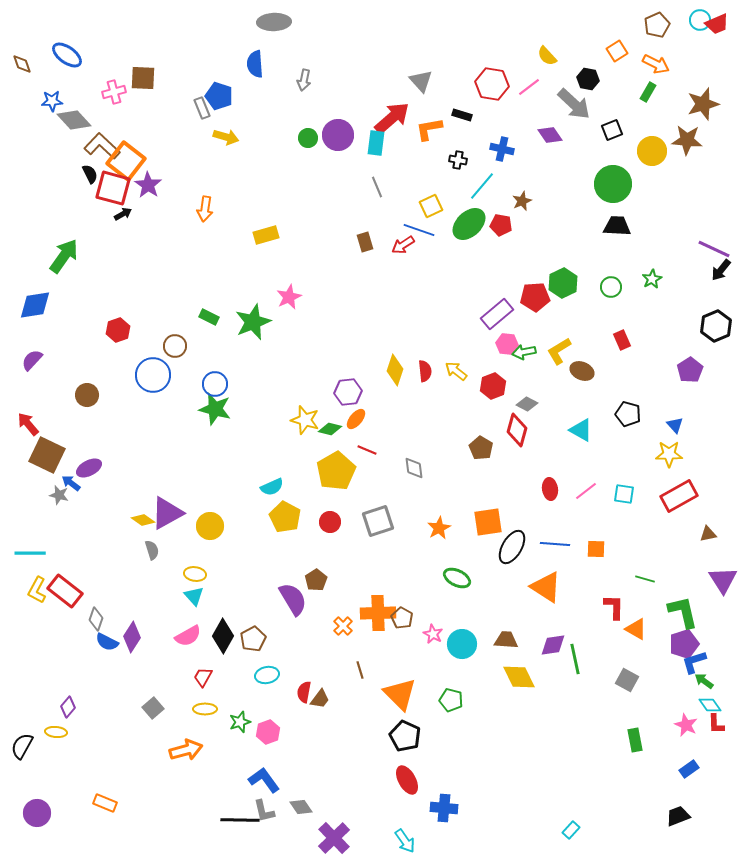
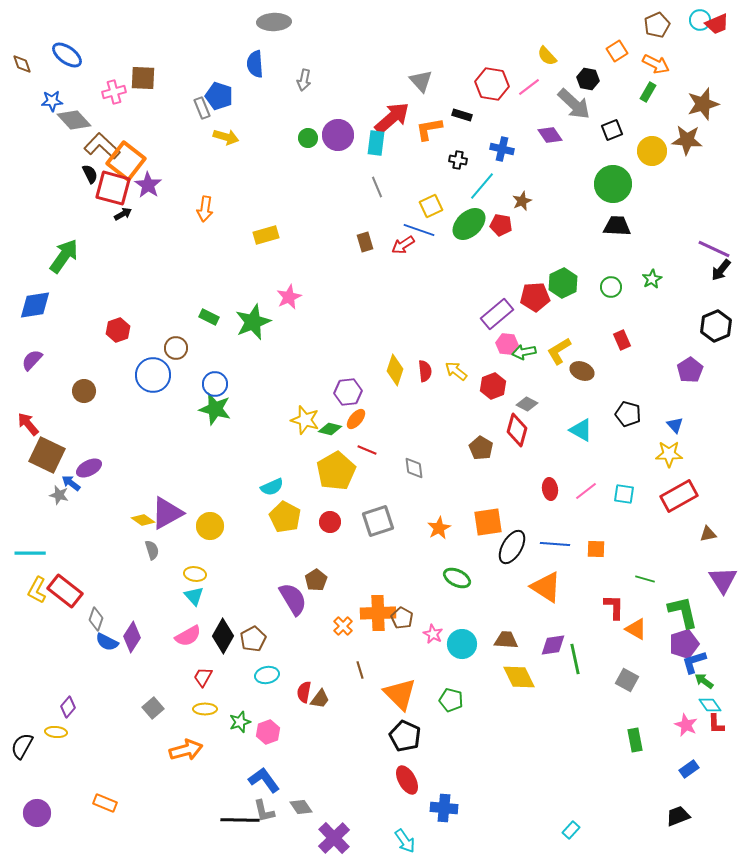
brown circle at (175, 346): moved 1 px right, 2 px down
brown circle at (87, 395): moved 3 px left, 4 px up
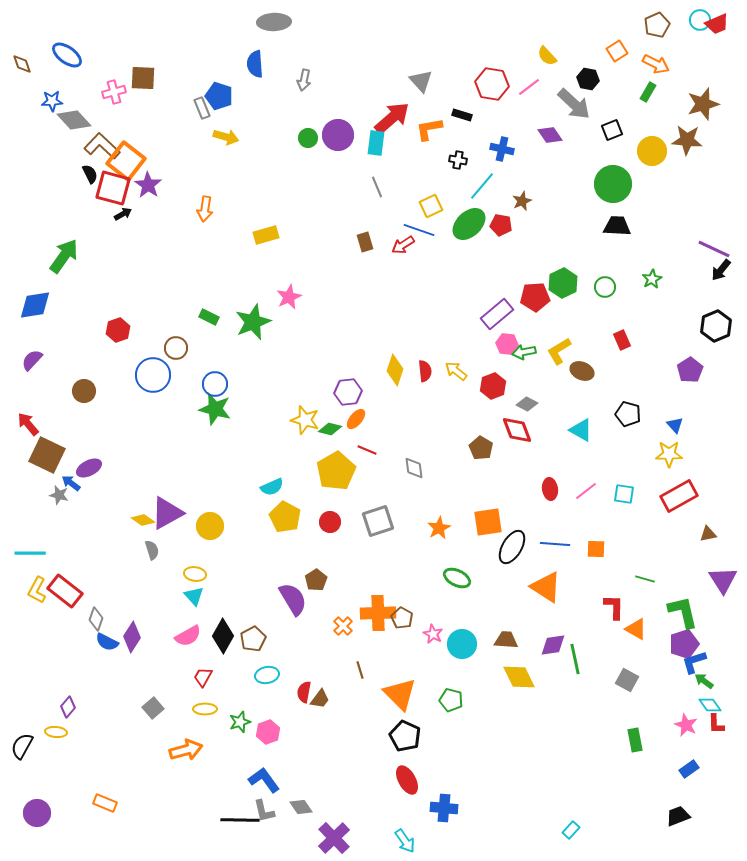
green circle at (611, 287): moved 6 px left
red diamond at (517, 430): rotated 36 degrees counterclockwise
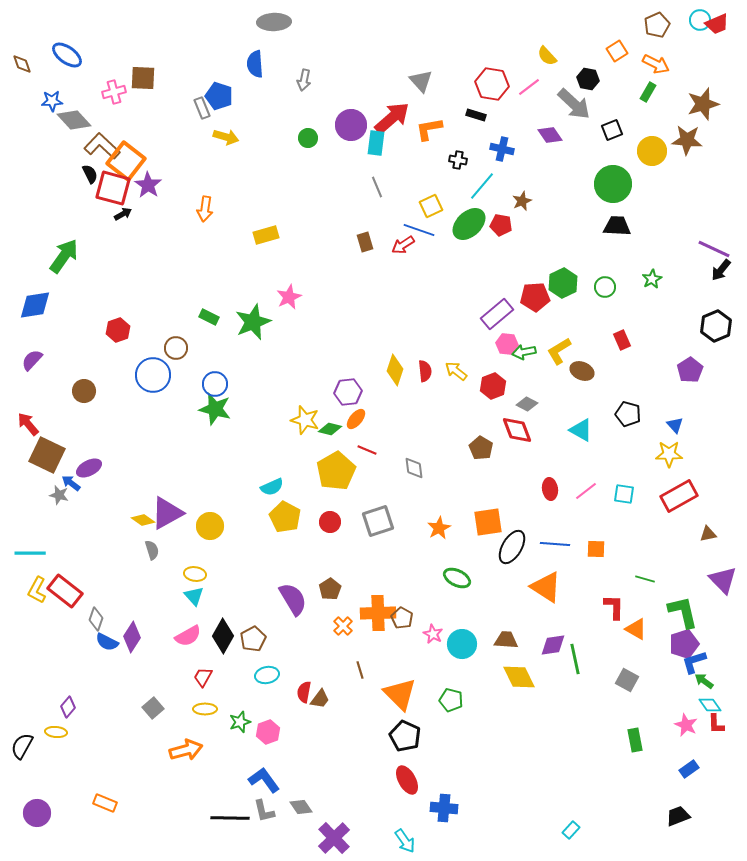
black rectangle at (462, 115): moved 14 px right
purple circle at (338, 135): moved 13 px right, 10 px up
brown pentagon at (316, 580): moved 14 px right, 9 px down
purple triangle at (723, 580): rotated 12 degrees counterclockwise
black line at (240, 820): moved 10 px left, 2 px up
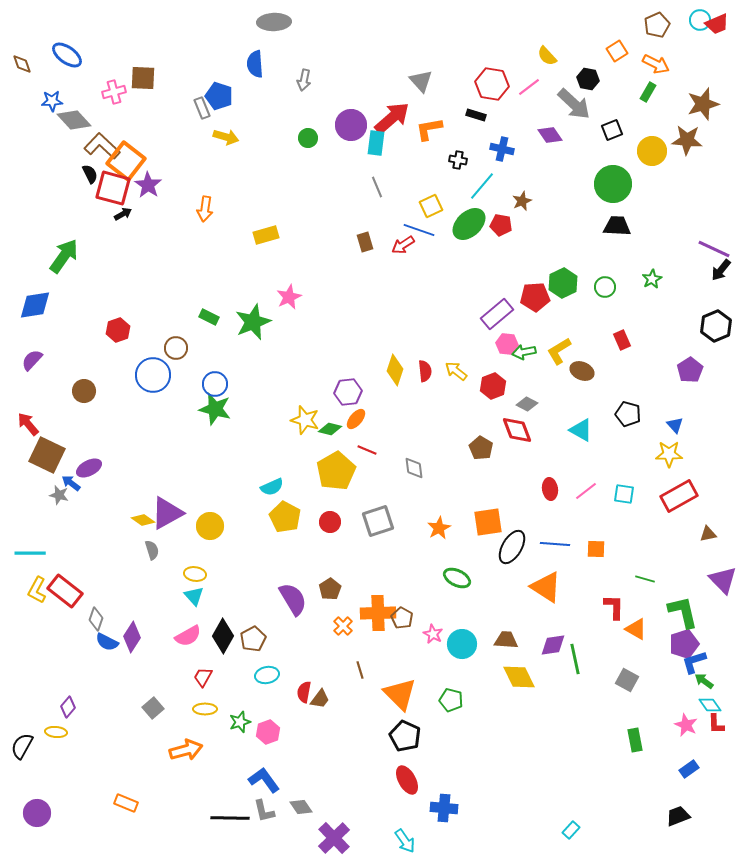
orange rectangle at (105, 803): moved 21 px right
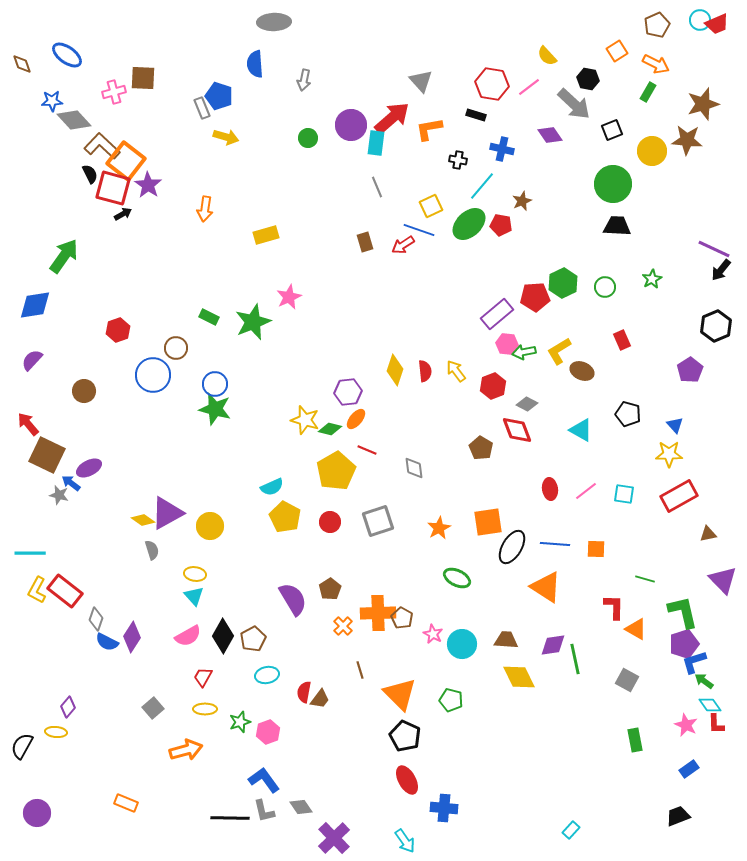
yellow arrow at (456, 371): rotated 15 degrees clockwise
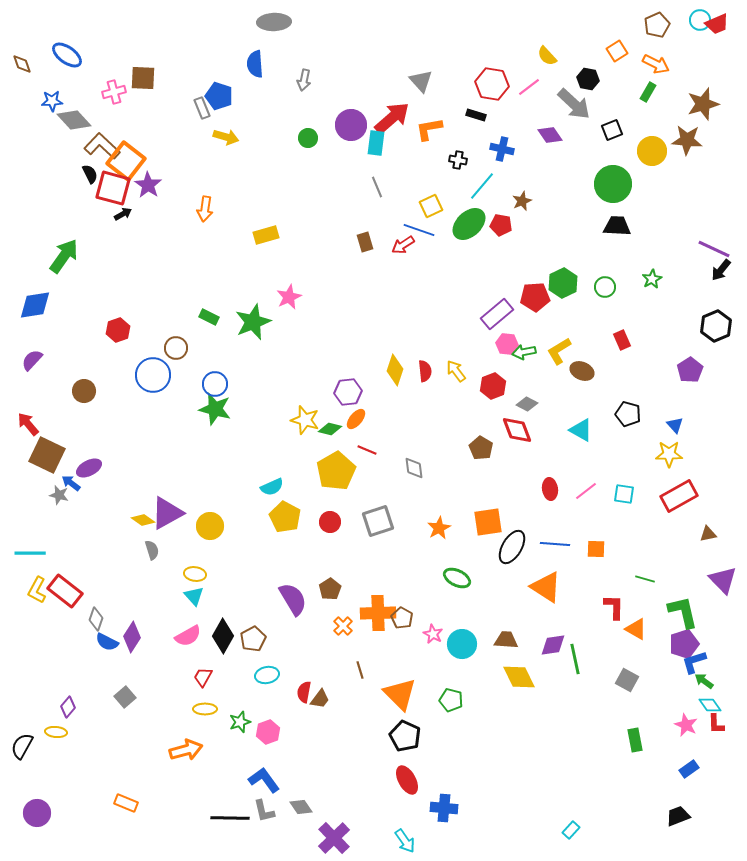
gray square at (153, 708): moved 28 px left, 11 px up
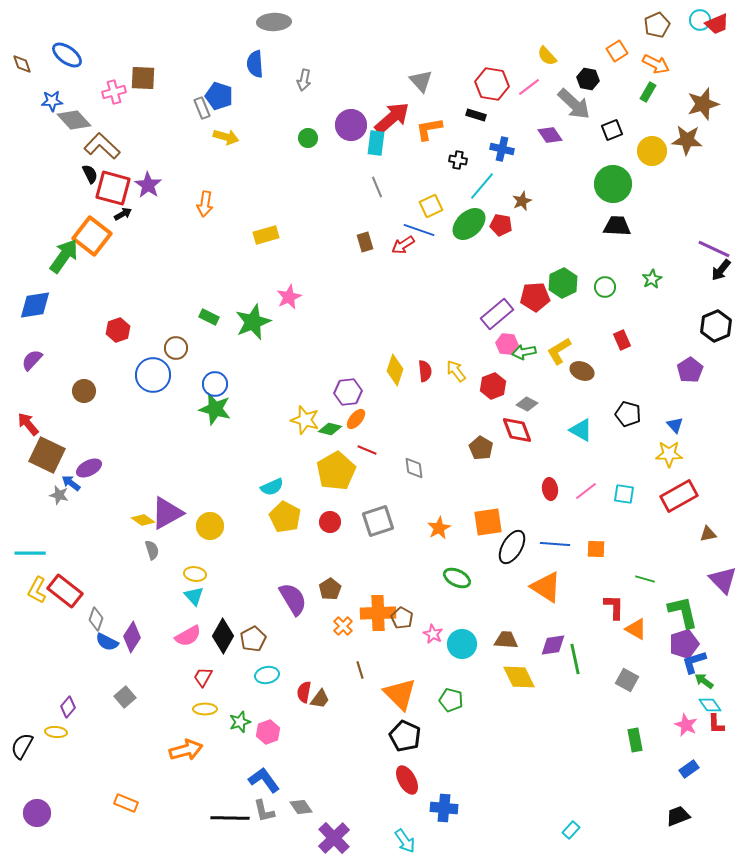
orange square at (126, 161): moved 34 px left, 75 px down
orange arrow at (205, 209): moved 5 px up
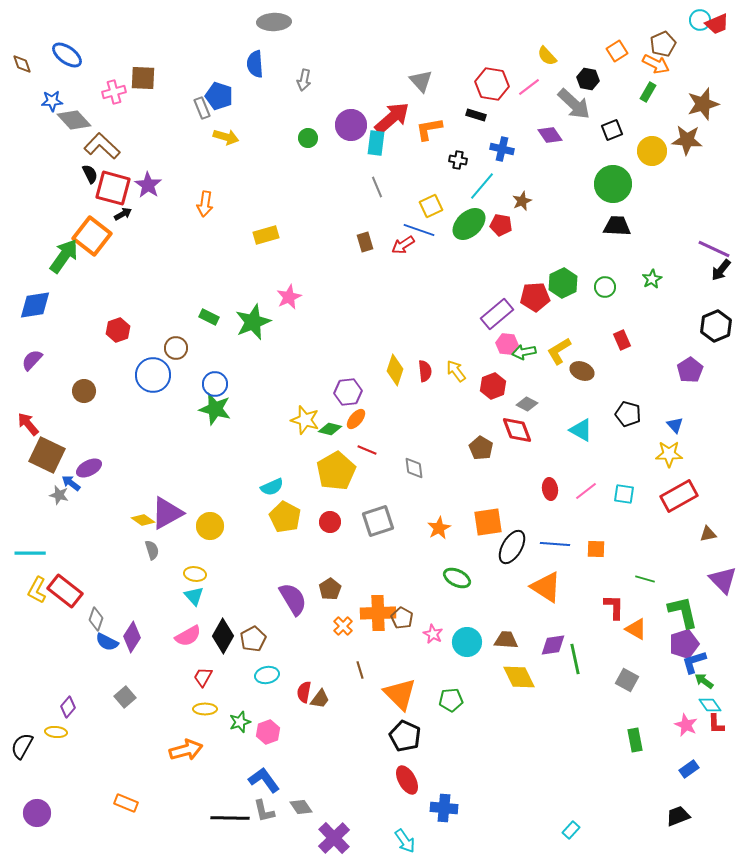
brown pentagon at (657, 25): moved 6 px right, 19 px down
cyan circle at (462, 644): moved 5 px right, 2 px up
green pentagon at (451, 700): rotated 20 degrees counterclockwise
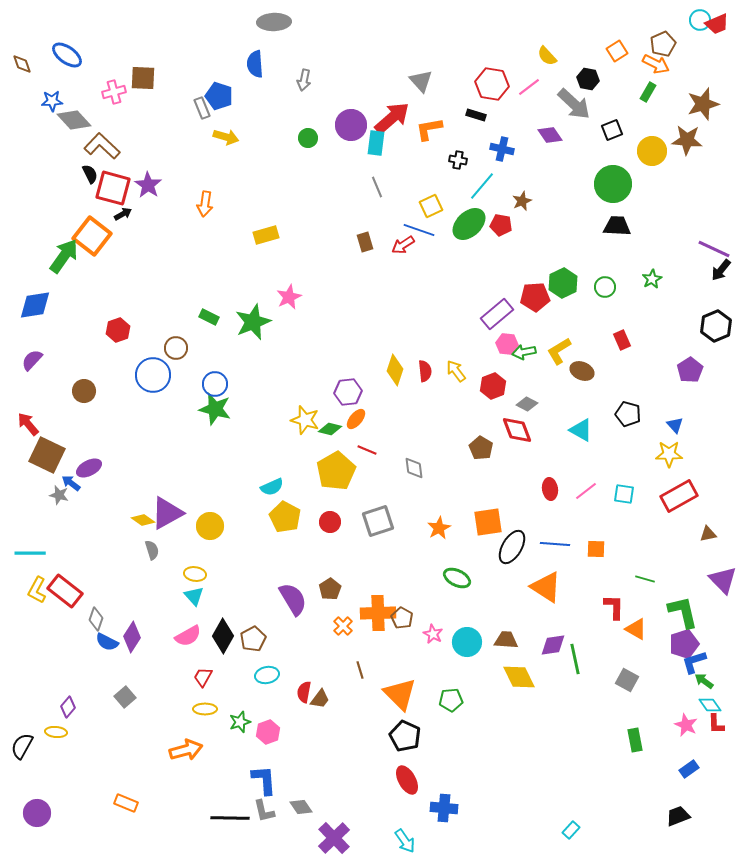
blue L-shape at (264, 780): rotated 32 degrees clockwise
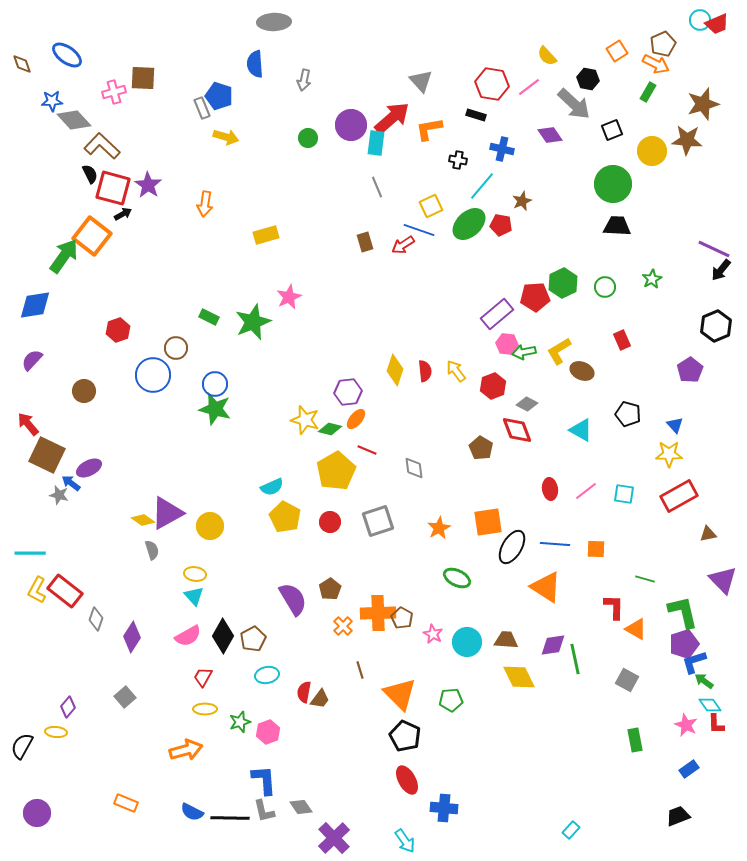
blue semicircle at (107, 642): moved 85 px right, 170 px down
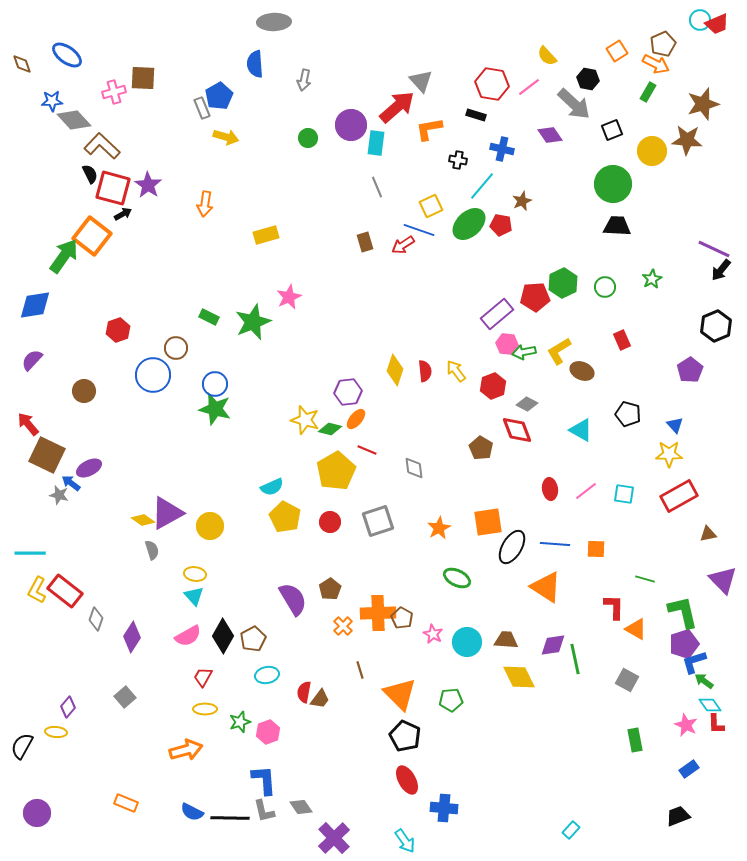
blue pentagon at (219, 96): rotated 24 degrees clockwise
red arrow at (392, 118): moved 5 px right, 11 px up
